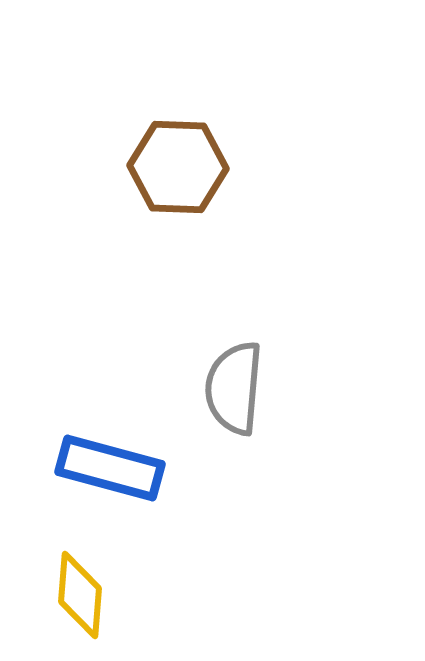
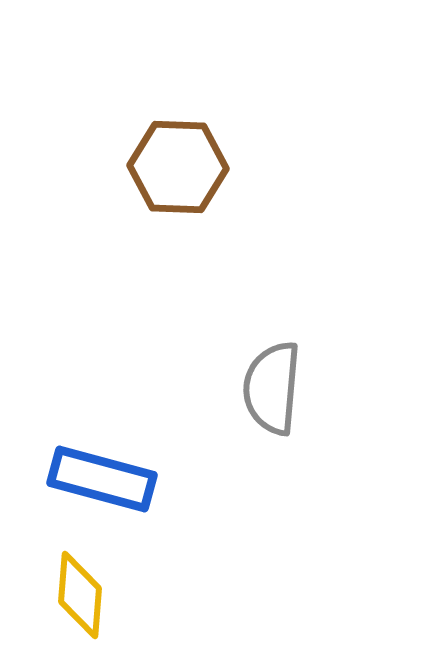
gray semicircle: moved 38 px right
blue rectangle: moved 8 px left, 11 px down
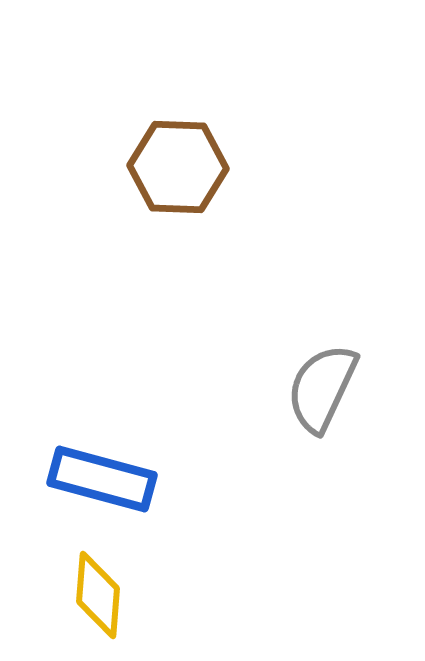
gray semicircle: moved 50 px right; rotated 20 degrees clockwise
yellow diamond: moved 18 px right
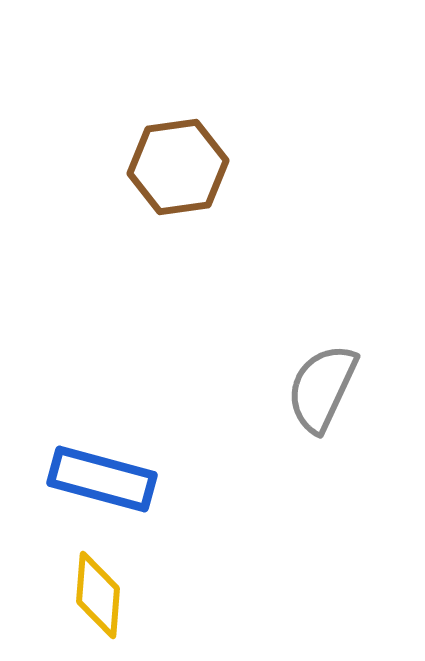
brown hexagon: rotated 10 degrees counterclockwise
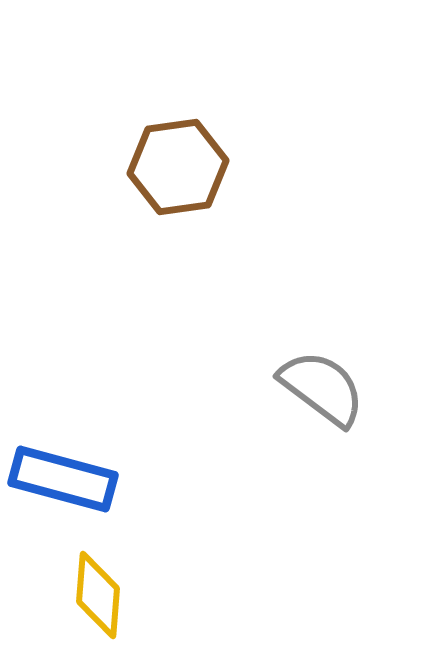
gray semicircle: rotated 102 degrees clockwise
blue rectangle: moved 39 px left
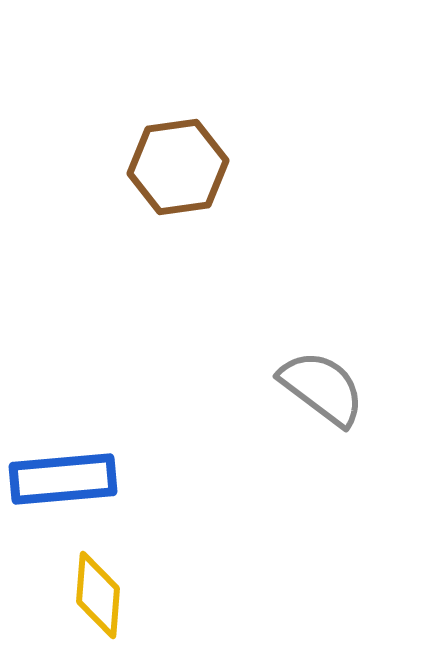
blue rectangle: rotated 20 degrees counterclockwise
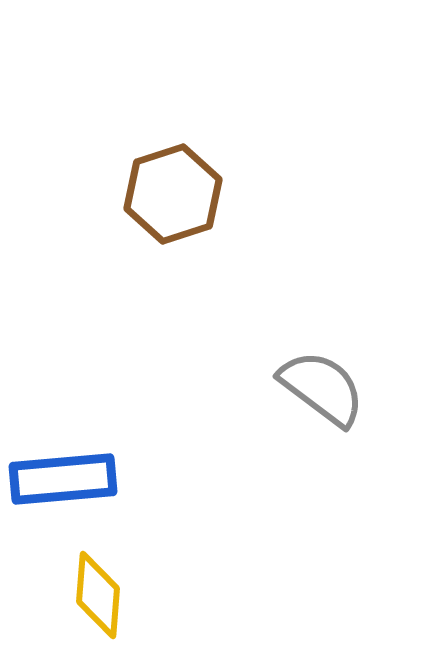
brown hexagon: moved 5 px left, 27 px down; rotated 10 degrees counterclockwise
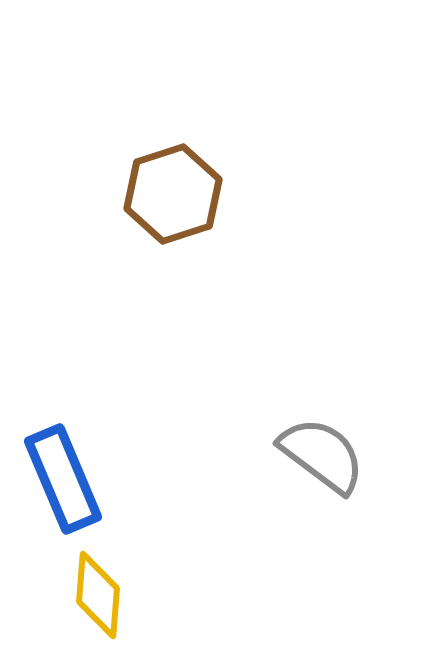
gray semicircle: moved 67 px down
blue rectangle: rotated 72 degrees clockwise
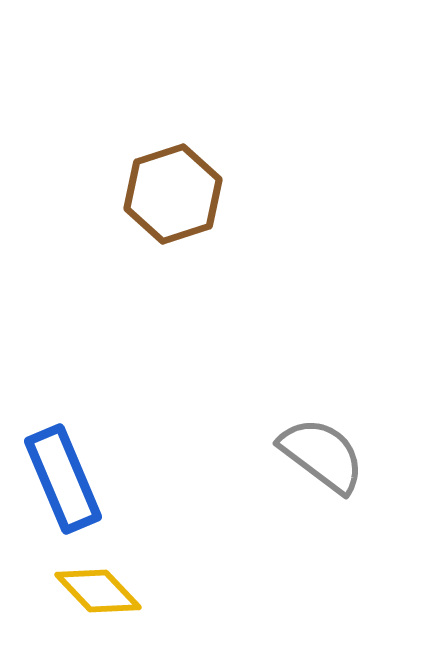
yellow diamond: moved 4 px up; rotated 48 degrees counterclockwise
